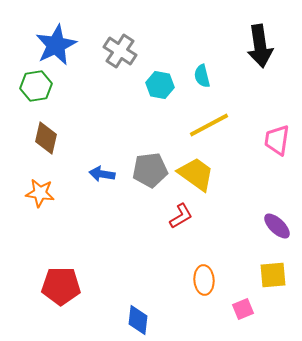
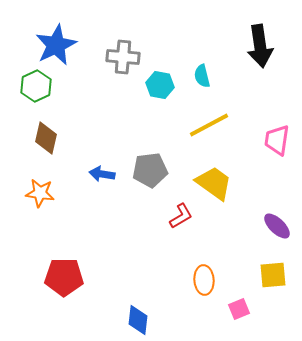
gray cross: moved 3 px right, 6 px down; rotated 28 degrees counterclockwise
green hexagon: rotated 16 degrees counterclockwise
yellow trapezoid: moved 18 px right, 9 px down
red pentagon: moved 3 px right, 9 px up
pink square: moved 4 px left
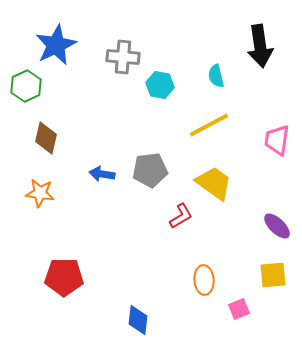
cyan semicircle: moved 14 px right
green hexagon: moved 10 px left
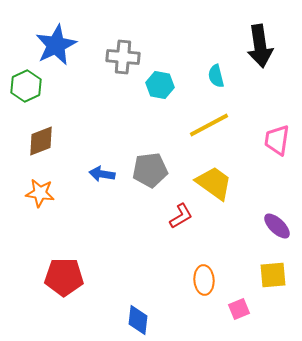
brown diamond: moved 5 px left, 3 px down; rotated 56 degrees clockwise
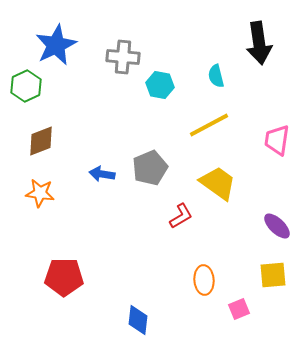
black arrow: moved 1 px left, 3 px up
gray pentagon: moved 2 px up; rotated 16 degrees counterclockwise
yellow trapezoid: moved 4 px right
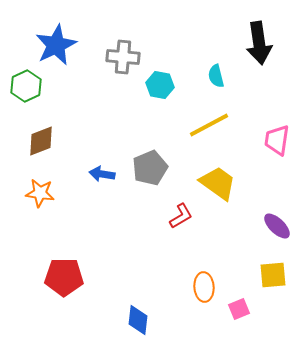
orange ellipse: moved 7 px down
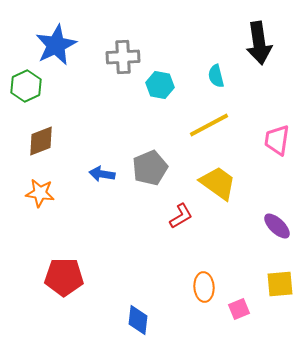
gray cross: rotated 8 degrees counterclockwise
yellow square: moved 7 px right, 9 px down
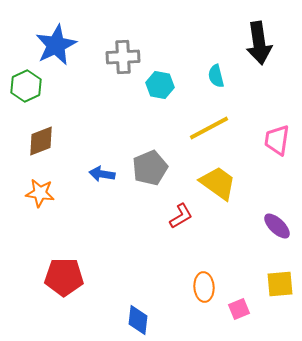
yellow line: moved 3 px down
